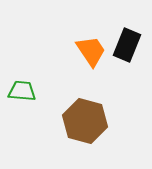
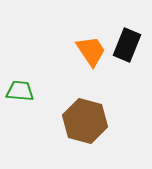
green trapezoid: moved 2 px left
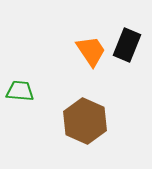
brown hexagon: rotated 9 degrees clockwise
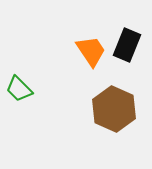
green trapezoid: moved 1 px left, 2 px up; rotated 140 degrees counterclockwise
brown hexagon: moved 29 px right, 12 px up
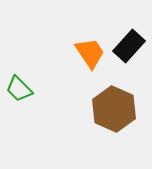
black rectangle: moved 2 px right, 1 px down; rotated 20 degrees clockwise
orange trapezoid: moved 1 px left, 2 px down
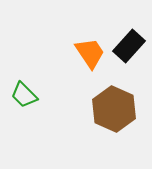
green trapezoid: moved 5 px right, 6 px down
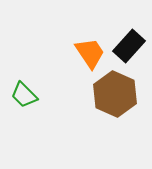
brown hexagon: moved 1 px right, 15 px up
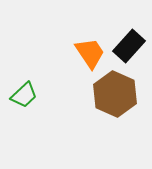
green trapezoid: rotated 88 degrees counterclockwise
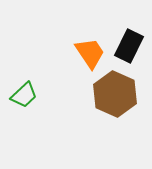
black rectangle: rotated 16 degrees counterclockwise
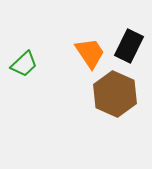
green trapezoid: moved 31 px up
